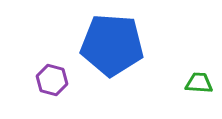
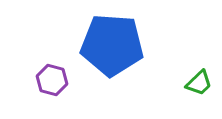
green trapezoid: rotated 132 degrees clockwise
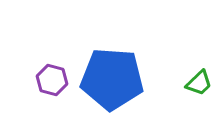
blue pentagon: moved 34 px down
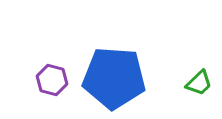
blue pentagon: moved 2 px right, 1 px up
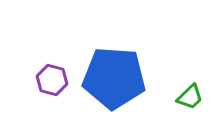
green trapezoid: moved 9 px left, 14 px down
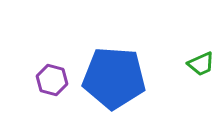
green trapezoid: moved 11 px right, 33 px up; rotated 20 degrees clockwise
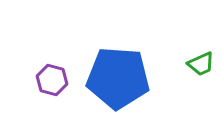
blue pentagon: moved 4 px right
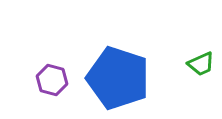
blue pentagon: rotated 14 degrees clockwise
